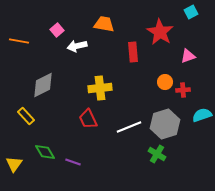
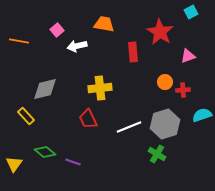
gray diamond: moved 2 px right, 4 px down; rotated 12 degrees clockwise
green diamond: rotated 20 degrees counterclockwise
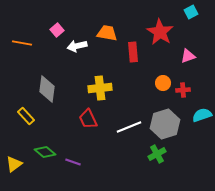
orange trapezoid: moved 3 px right, 9 px down
orange line: moved 3 px right, 2 px down
orange circle: moved 2 px left, 1 px down
gray diamond: moved 2 px right; rotated 68 degrees counterclockwise
green cross: rotated 30 degrees clockwise
yellow triangle: rotated 18 degrees clockwise
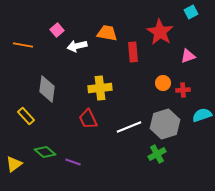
orange line: moved 1 px right, 2 px down
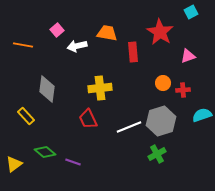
gray hexagon: moved 4 px left, 3 px up
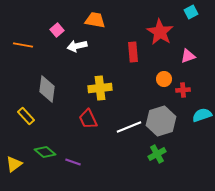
orange trapezoid: moved 12 px left, 13 px up
orange circle: moved 1 px right, 4 px up
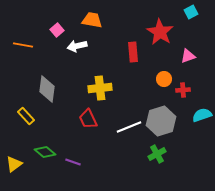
orange trapezoid: moved 3 px left
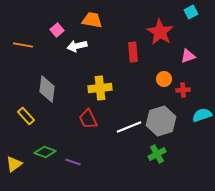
green diamond: rotated 20 degrees counterclockwise
